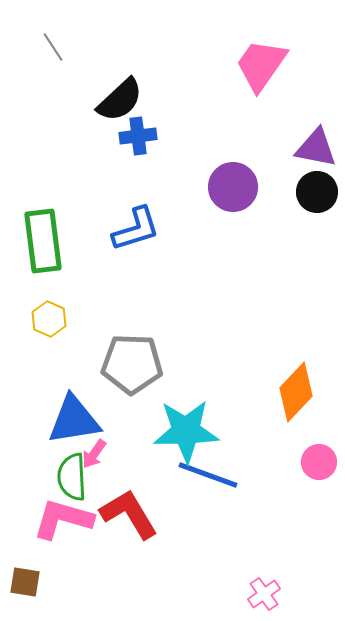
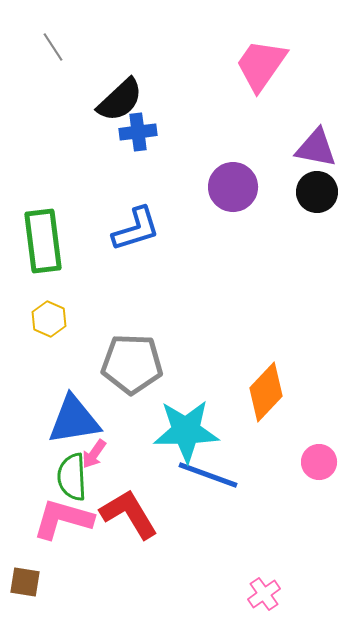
blue cross: moved 4 px up
orange diamond: moved 30 px left
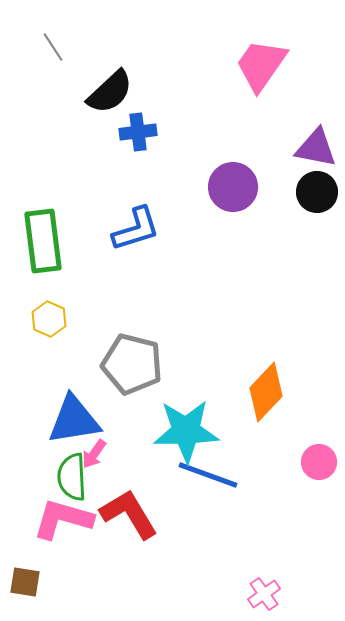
black semicircle: moved 10 px left, 8 px up
gray pentagon: rotated 12 degrees clockwise
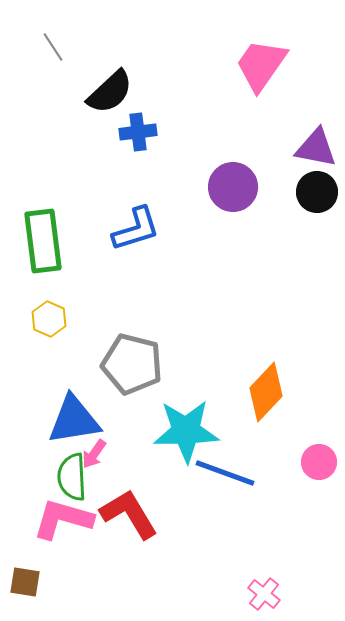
blue line: moved 17 px right, 2 px up
pink cross: rotated 16 degrees counterclockwise
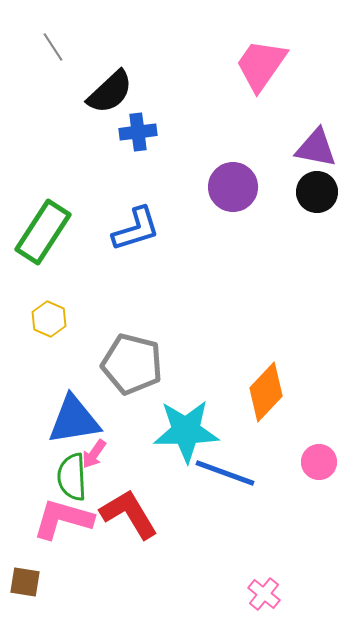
green rectangle: moved 9 px up; rotated 40 degrees clockwise
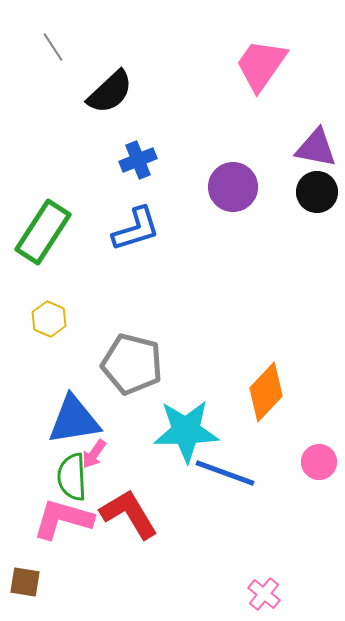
blue cross: moved 28 px down; rotated 15 degrees counterclockwise
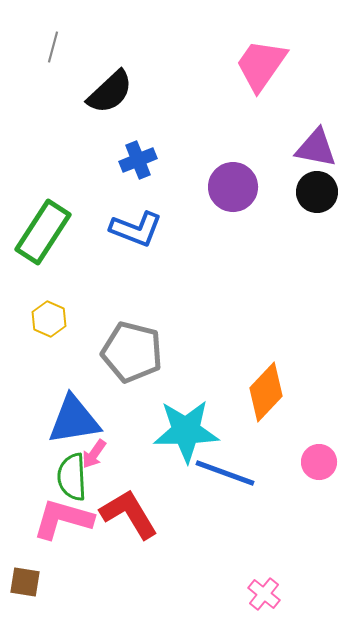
gray line: rotated 48 degrees clockwise
blue L-shape: rotated 38 degrees clockwise
gray pentagon: moved 12 px up
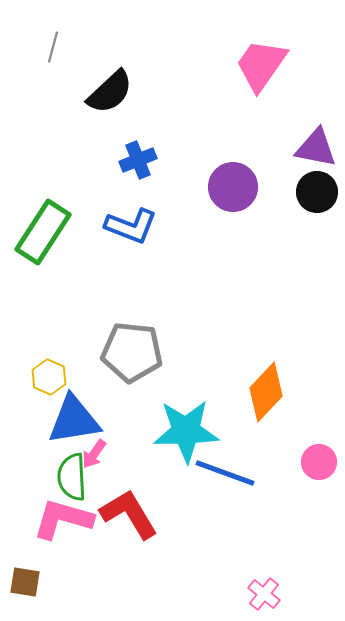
blue L-shape: moved 5 px left, 3 px up
yellow hexagon: moved 58 px down
gray pentagon: rotated 8 degrees counterclockwise
